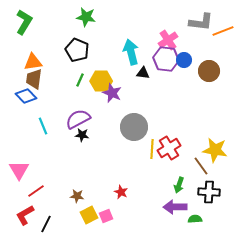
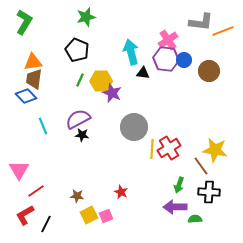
green star: rotated 24 degrees counterclockwise
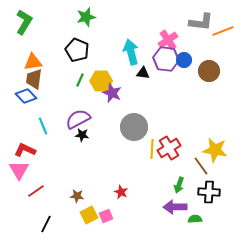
red L-shape: moved 65 px up; rotated 55 degrees clockwise
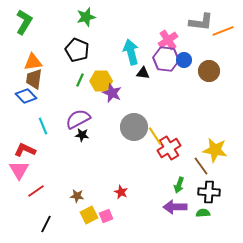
yellow line: moved 3 px right, 13 px up; rotated 36 degrees counterclockwise
green semicircle: moved 8 px right, 6 px up
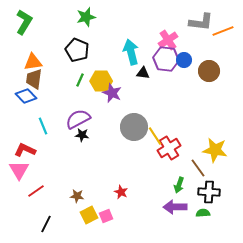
brown line: moved 3 px left, 2 px down
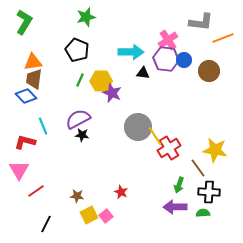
orange line: moved 7 px down
cyan arrow: rotated 105 degrees clockwise
gray circle: moved 4 px right
red L-shape: moved 8 px up; rotated 10 degrees counterclockwise
pink square: rotated 16 degrees counterclockwise
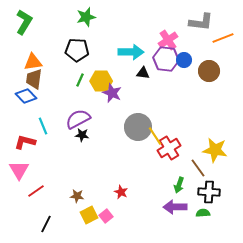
black pentagon: rotated 20 degrees counterclockwise
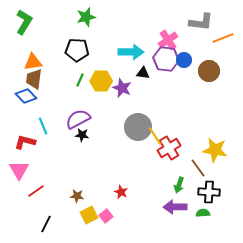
purple star: moved 10 px right, 5 px up
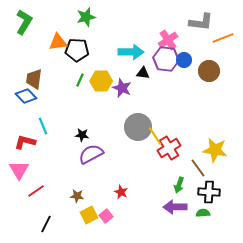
orange triangle: moved 25 px right, 20 px up
purple semicircle: moved 13 px right, 35 px down
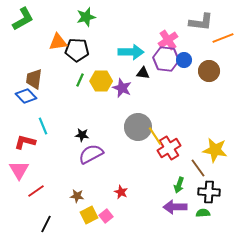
green L-shape: moved 1 px left, 3 px up; rotated 30 degrees clockwise
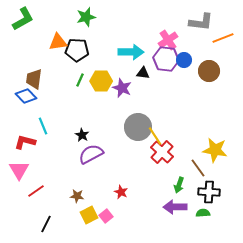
black star: rotated 24 degrees clockwise
red cross: moved 7 px left, 4 px down; rotated 15 degrees counterclockwise
